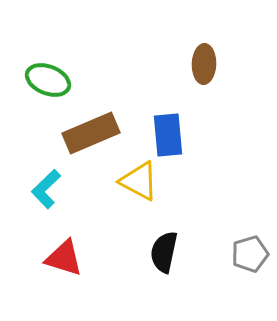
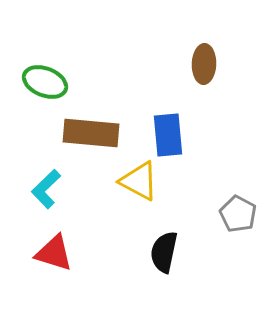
green ellipse: moved 3 px left, 2 px down
brown rectangle: rotated 28 degrees clockwise
gray pentagon: moved 12 px left, 40 px up; rotated 27 degrees counterclockwise
red triangle: moved 10 px left, 5 px up
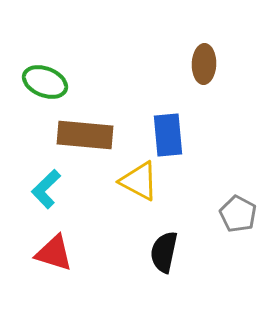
brown rectangle: moved 6 px left, 2 px down
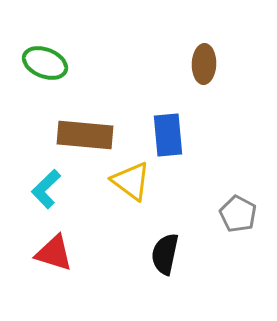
green ellipse: moved 19 px up
yellow triangle: moved 8 px left; rotated 9 degrees clockwise
black semicircle: moved 1 px right, 2 px down
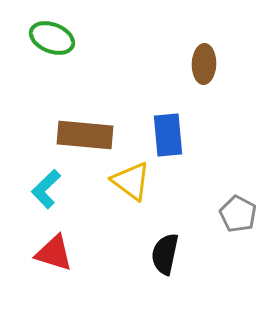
green ellipse: moved 7 px right, 25 px up
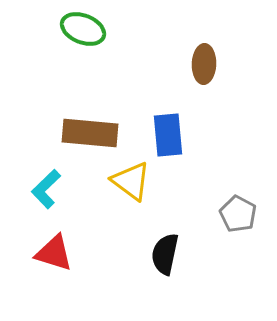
green ellipse: moved 31 px right, 9 px up
brown rectangle: moved 5 px right, 2 px up
